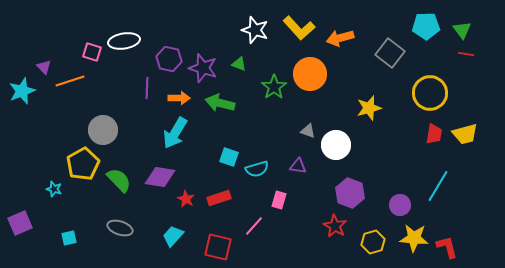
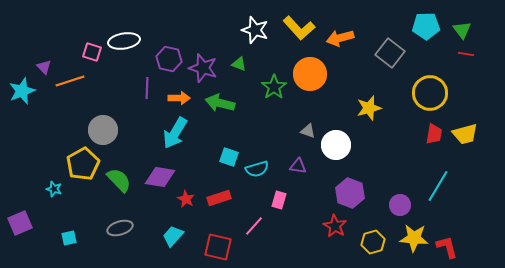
gray ellipse at (120, 228): rotated 35 degrees counterclockwise
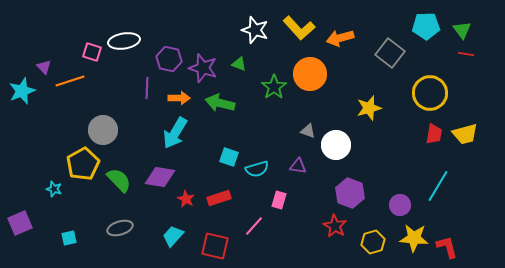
red square at (218, 247): moved 3 px left, 1 px up
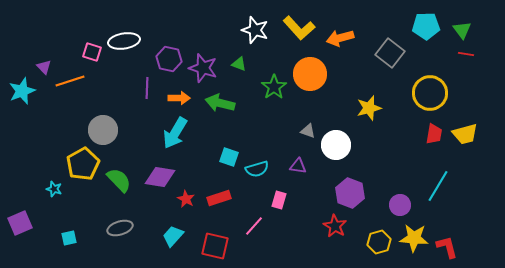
yellow hexagon at (373, 242): moved 6 px right
